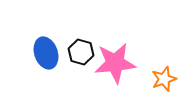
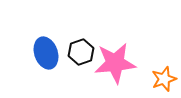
black hexagon: rotated 25 degrees clockwise
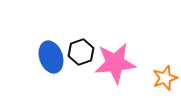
blue ellipse: moved 5 px right, 4 px down
orange star: moved 1 px right, 1 px up
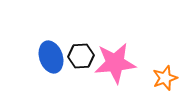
black hexagon: moved 4 px down; rotated 15 degrees clockwise
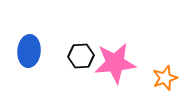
blue ellipse: moved 22 px left, 6 px up; rotated 24 degrees clockwise
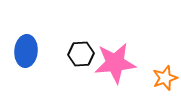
blue ellipse: moved 3 px left
black hexagon: moved 2 px up
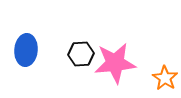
blue ellipse: moved 1 px up
orange star: rotated 20 degrees counterclockwise
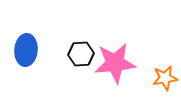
orange star: rotated 30 degrees clockwise
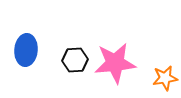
black hexagon: moved 6 px left, 6 px down
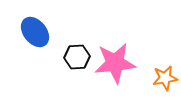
blue ellipse: moved 9 px right, 18 px up; rotated 44 degrees counterclockwise
black hexagon: moved 2 px right, 3 px up
